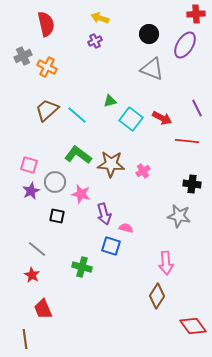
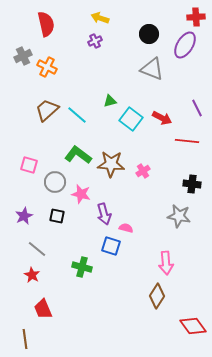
red cross: moved 3 px down
purple star: moved 7 px left, 25 px down
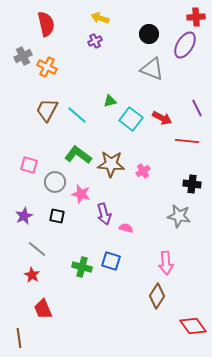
brown trapezoid: rotated 20 degrees counterclockwise
blue square: moved 15 px down
brown line: moved 6 px left, 1 px up
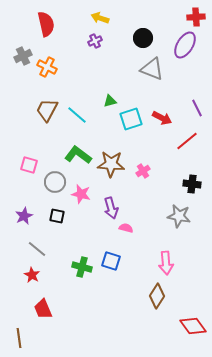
black circle: moved 6 px left, 4 px down
cyan square: rotated 35 degrees clockwise
red line: rotated 45 degrees counterclockwise
purple arrow: moved 7 px right, 6 px up
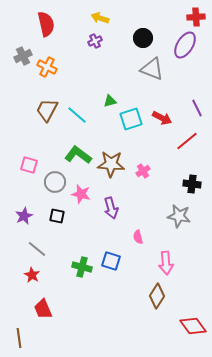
pink semicircle: moved 12 px right, 9 px down; rotated 120 degrees counterclockwise
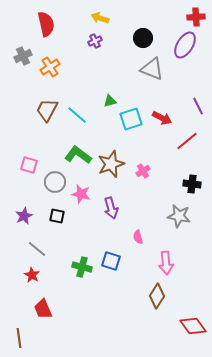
orange cross: moved 3 px right; rotated 30 degrees clockwise
purple line: moved 1 px right, 2 px up
brown star: rotated 24 degrees counterclockwise
